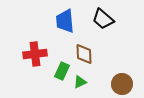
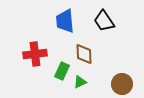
black trapezoid: moved 1 px right, 2 px down; rotated 15 degrees clockwise
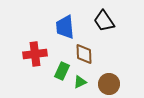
blue trapezoid: moved 6 px down
brown circle: moved 13 px left
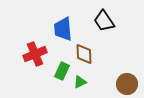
blue trapezoid: moved 2 px left, 2 px down
red cross: rotated 15 degrees counterclockwise
brown circle: moved 18 px right
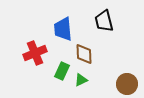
black trapezoid: rotated 20 degrees clockwise
red cross: moved 1 px up
green triangle: moved 1 px right, 2 px up
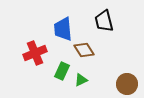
brown diamond: moved 4 px up; rotated 30 degrees counterclockwise
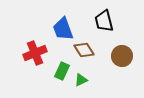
blue trapezoid: rotated 15 degrees counterclockwise
brown circle: moved 5 px left, 28 px up
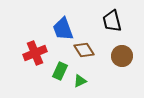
black trapezoid: moved 8 px right
green rectangle: moved 2 px left
green triangle: moved 1 px left, 1 px down
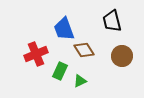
blue trapezoid: moved 1 px right
red cross: moved 1 px right, 1 px down
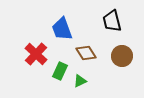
blue trapezoid: moved 2 px left
brown diamond: moved 2 px right, 3 px down
red cross: rotated 25 degrees counterclockwise
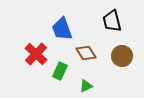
green triangle: moved 6 px right, 5 px down
